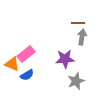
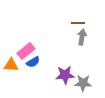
pink rectangle: moved 3 px up
purple star: moved 16 px down
orange triangle: moved 1 px left, 1 px down; rotated 21 degrees counterclockwise
blue semicircle: moved 6 px right, 13 px up
gray star: moved 7 px right, 2 px down; rotated 24 degrees clockwise
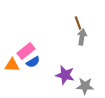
brown line: rotated 72 degrees clockwise
orange triangle: moved 1 px right
purple star: rotated 18 degrees clockwise
gray star: moved 2 px right, 3 px down
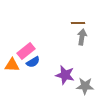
brown line: rotated 72 degrees counterclockwise
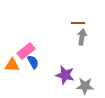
blue semicircle: rotated 88 degrees counterclockwise
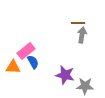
gray arrow: moved 2 px up
orange triangle: moved 1 px right, 2 px down
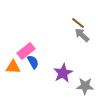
brown line: rotated 40 degrees clockwise
gray arrow: rotated 56 degrees counterclockwise
purple star: moved 2 px left, 2 px up; rotated 30 degrees clockwise
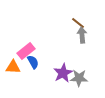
gray arrow: rotated 42 degrees clockwise
gray star: moved 6 px left, 8 px up
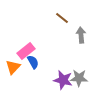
brown line: moved 16 px left, 5 px up
gray arrow: moved 1 px left
orange triangle: rotated 49 degrees counterclockwise
purple star: moved 7 px down; rotated 30 degrees counterclockwise
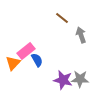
gray arrow: rotated 14 degrees counterclockwise
blue semicircle: moved 4 px right, 2 px up
orange triangle: moved 4 px up
gray star: moved 1 px right, 1 px down
